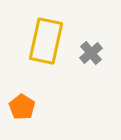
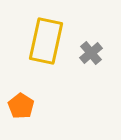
orange pentagon: moved 1 px left, 1 px up
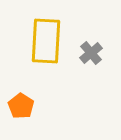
yellow rectangle: rotated 9 degrees counterclockwise
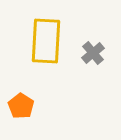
gray cross: moved 2 px right
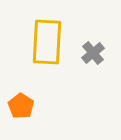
yellow rectangle: moved 1 px right, 1 px down
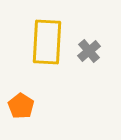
gray cross: moved 4 px left, 2 px up
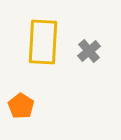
yellow rectangle: moved 4 px left
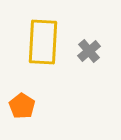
orange pentagon: moved 1 px right
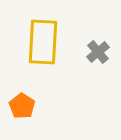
gray cross: moved 9 px right, 1 px down
